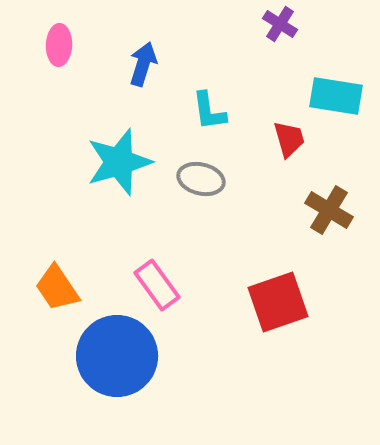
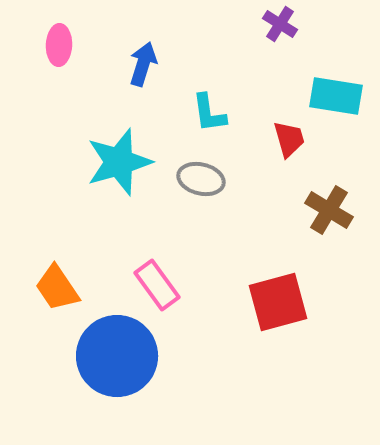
cyan L-shape: moved 2 px down
red square: rotated 4 degrees clockwise
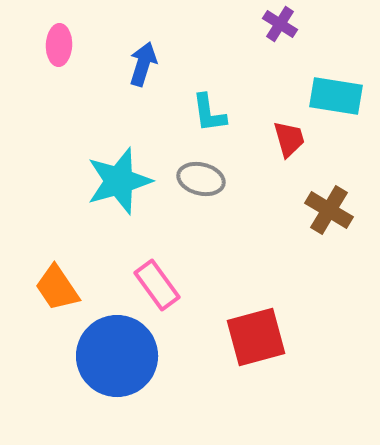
cyan star: moved 19 px down
red square: moved 22 px left, 35 px down
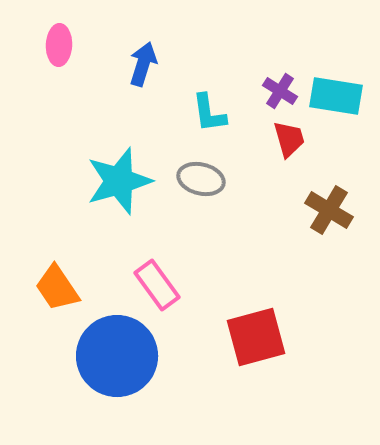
purple cross: moved 67 px down
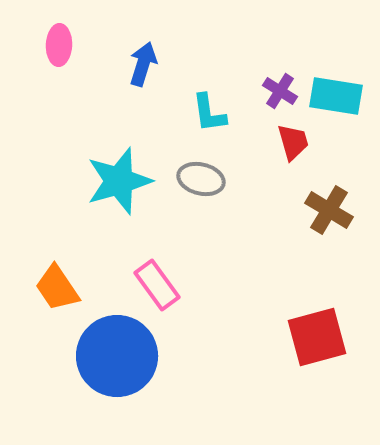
red trapezoid: moved 4 px right, 3 px down
red square: moved 61 px right
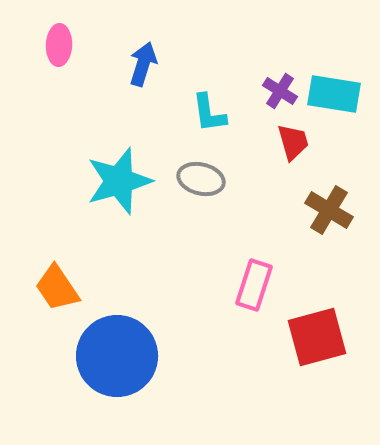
cyan rectangle: moved 2 px left, 2 px up
pink rectangle: moved 97 px right; rotated 54 degrees clockwise
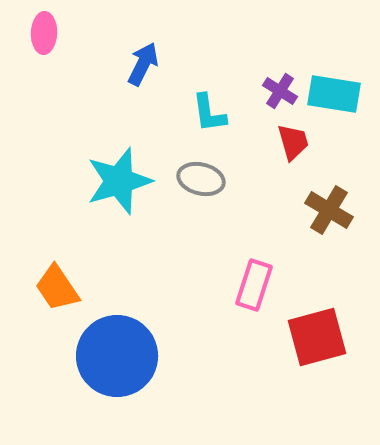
pink ellipse: moved 15 px left, 12 px up
blue arrow: rotated 9 degrees clockwise
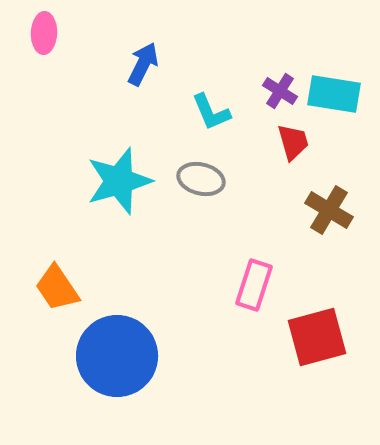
cyan L-shape: moved 2 px right, 1 px up; rotated 15 degrees counterclockwise
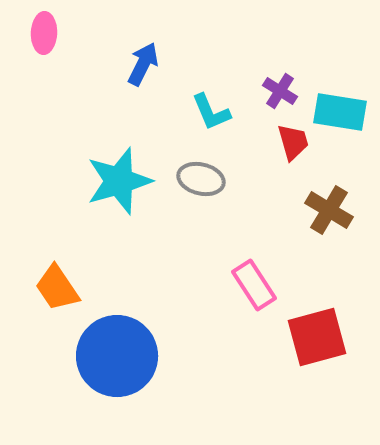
cyan rectangle: moved 6 px right, 18 px down
pink rectangle: rotated 51 degrees counterclockwise
